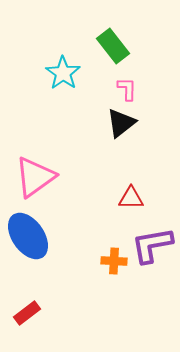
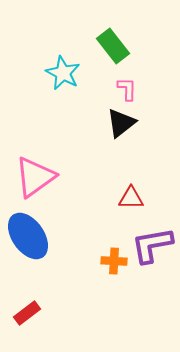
cyan star: rotated 8 degrees counterclockwise
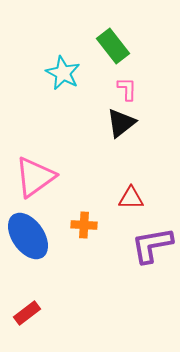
orange cross: moved 30 px left, 36 px up
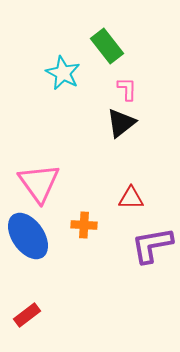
green rectangle: moved 6 px left
pink triangle: moved 4 px right, 6 px down; rotated 30 degrees counterclockwise
red rectangle: moved 2 px down
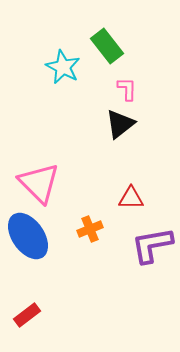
cyan star: moved 6 px up
black triangle: moved 1 px left, 1 px down
pink triangle: rotated 9 degrees counterclockwise
orange cross: moved 6 px right, 4 px down; rotated 25 degrees counterclockwise
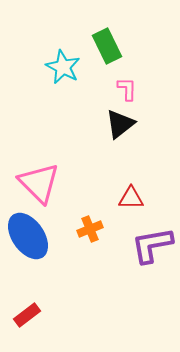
green rectangle: rotated 12 degrees clockwise
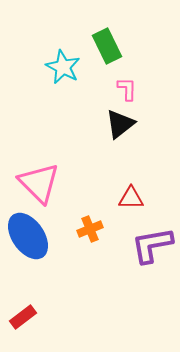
red rectangle: moved 4 px left, 2 px down
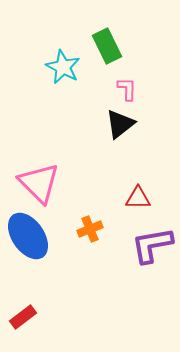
red triangle: moved 7 px right
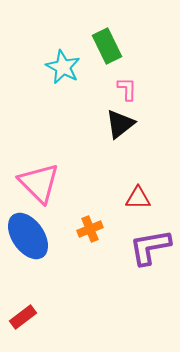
purple L-shape: moved 2 px left, 2 px down
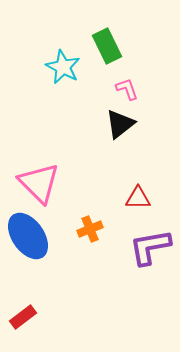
pink L-shape: rotated 20 degrees counterclockwise
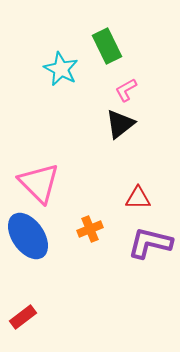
cyan star: moved 2 px left, 2 px down
pink L-shape: moved 1 px left, 1 px down; rotated 100 degrees counterclockwise
purple L-shape: moved 4 px up; rotated 24 degrees clockwise
